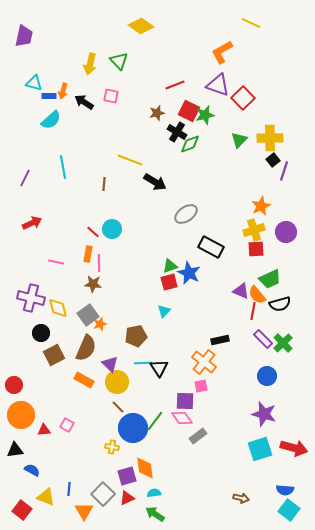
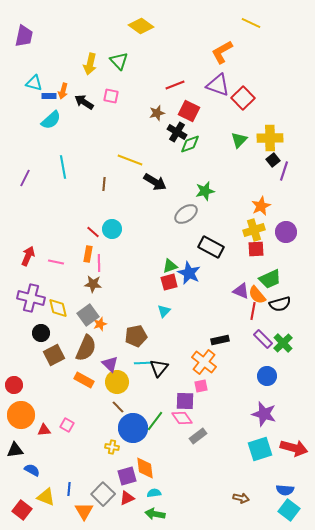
green star at (205, 115): moved 76 px down
red arrow at (32, 223): moved 4 px left, 33 px down; rotated 42 degrees counterclockwise
black triangle at (159, 368): rotated 12 degrees clockwise
green arrow at (155, 514): rotated 24 degrees counterclockwise
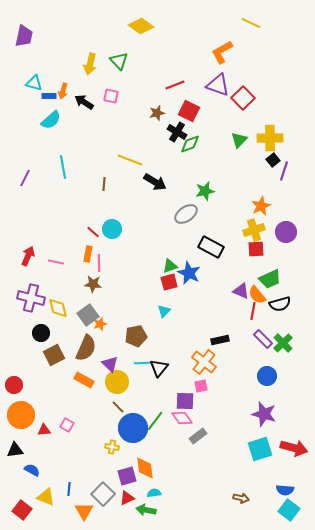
green arrow at (155, 514): moved 9 px left, 4 px up
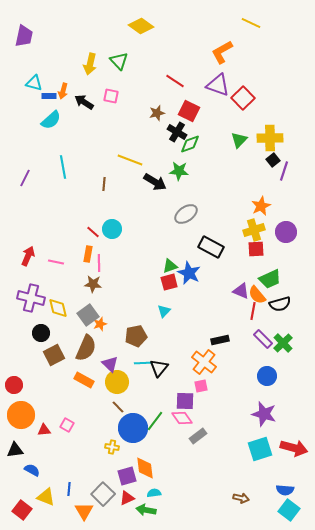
red line at (175, 85): moved 4 px up; rotated 54 degrees clockwise
green star at (205, 191): moved 26 px left, 20 px up; rotated 18 degrees clockwise
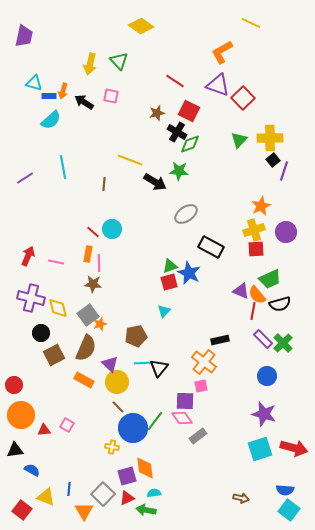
purple line at (25, 178): rotated 30 degrees clockwise
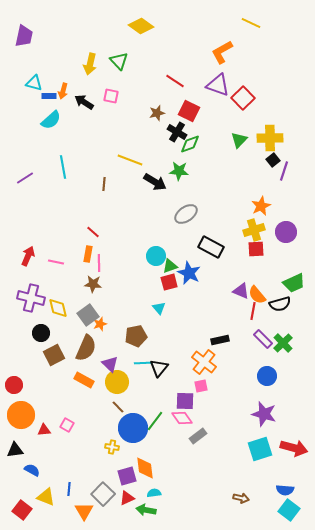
cyan circle at (112, 229): moved 44 px right, 27 px down
green trapezoid at (270, 279): moved 24 px right, 4 px down
cyan triangle at (164, 311): moved 5 px left, 3 px up; rotated 24 degrees counterclockwise
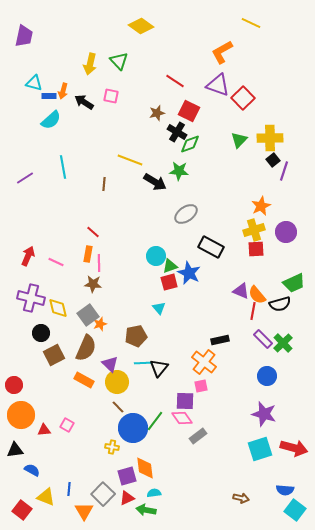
pink line at (56, 262): rotated 14 degrees clockwise
cyan square at (289, 510): moved 6 px right
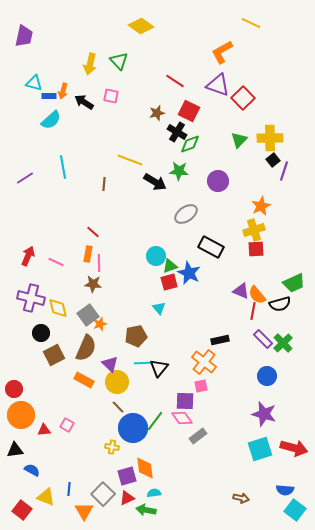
purple circle at (286, 232): moved 68 px left, 51 px up
red circle at (14, 385): moved 4 px down
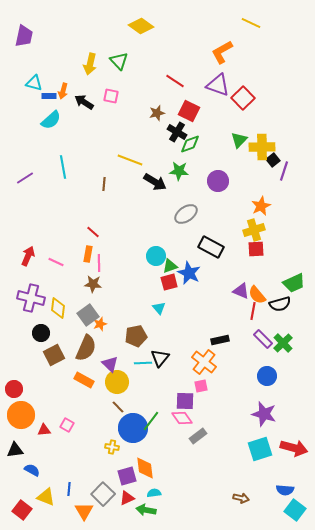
yellow cross at (270, 138): moved 8 px left, 9 px down
yellow diamond at (58, 308): rotated 20 degrees clockwise
black triangle at (159, 368): moved 1 px right, 10 px up
green line at (155, 421): moved 4 px left
